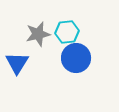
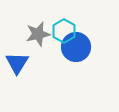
cyan hexagon: moved 3 px left, 1 px up; rotated 25 degrees counterclockwise
blue circle: moved 11 px up
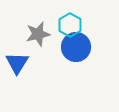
cyan hexagon: moved 6 px right, 6 px up
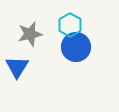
gray star: moved 8 px left
blue triangle: moved 4 px down
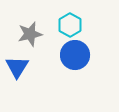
blue circle: moved 1 px left, 8 px down
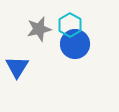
gray star: moved 9 px right, 5 px up
blue circle: moved 11 px up
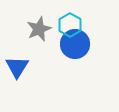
gray star: rotated 10 degrees counterclockwise
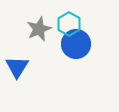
cyan hexagon: moved 1 px left, 1 px up
blue circle: moved 1 px right
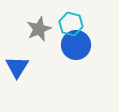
cyan hexagon: moved 2 px right; rotated 15 degrees counterclockwise
blue circle: moved 1 px down
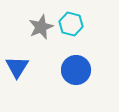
gray star: moved 2 px right, 2 px up
blue circle: moved 25 px down
